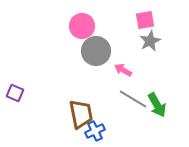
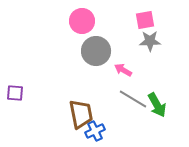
pink circle: moved 5 px up
gray star: rotated 25 degrees clockwise
purple square: rotated 18 degrees counterclockwise
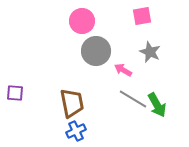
pink square: moved 3 px left, 4 px up
gray star: moved 11 px down; rotated 25 degrees clockwise
brown trapezoid: moved 9 px left, 11 px up
blue cross: moved 19 px left
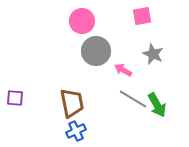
gray star: moved 3 px right, 2 px down
purple square: moved 5 px down
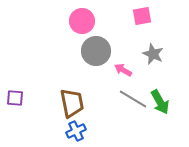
green arrow: moved 3 px right, 3 px up
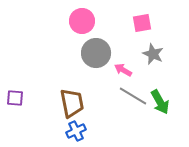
pink square: moved 7 px down
gray circle: moved 2 px down
gray line: moved 3 px up
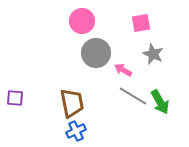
pink square: moved 1 px left
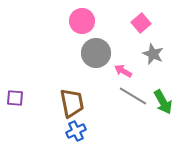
pink square: rotated 30 degrees counterclockwise
pink arrow: moved 1 px down
green arrow: moved 3 px right
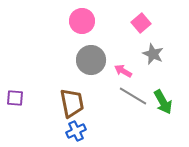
gray circle: moved 5 px left, 7 px down
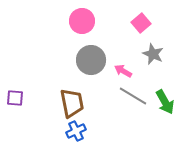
green arrow: moved 2 px right
